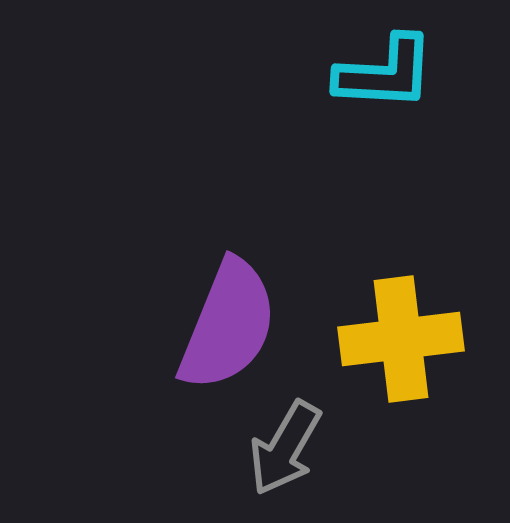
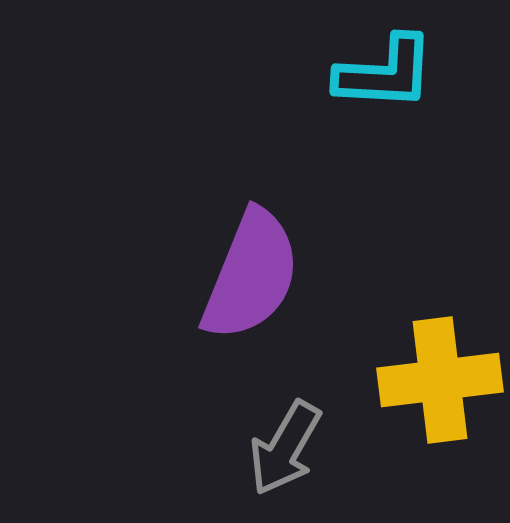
purple semicircle: moved 23 px right, 50 px up
yellow cross: moved 39 px right, 41 px down
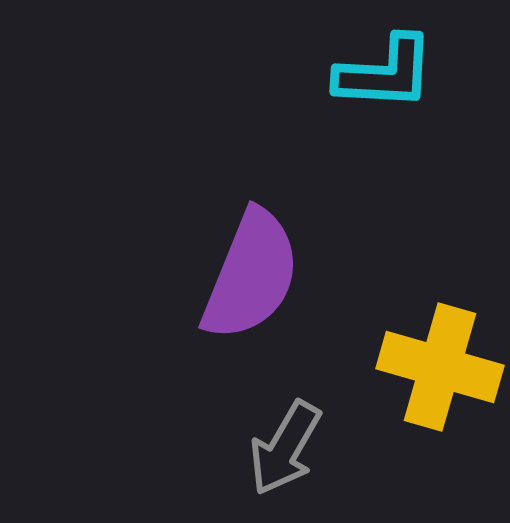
yellow cross: moved 13 px up; rotated 23 degrees clockwise
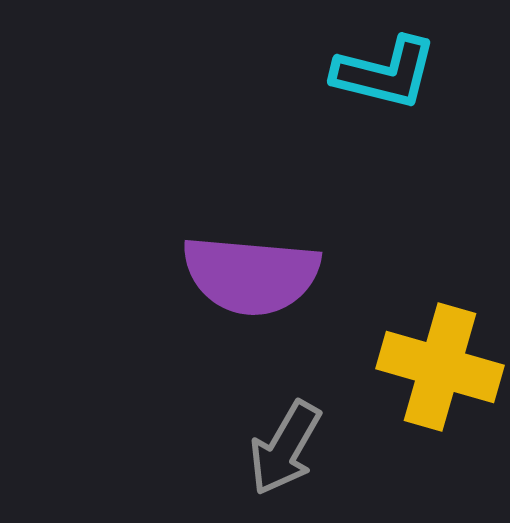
cyan L-shape: rotated 11 degrees clockwise
purple semicircle: rotated 73 degrees clockwise
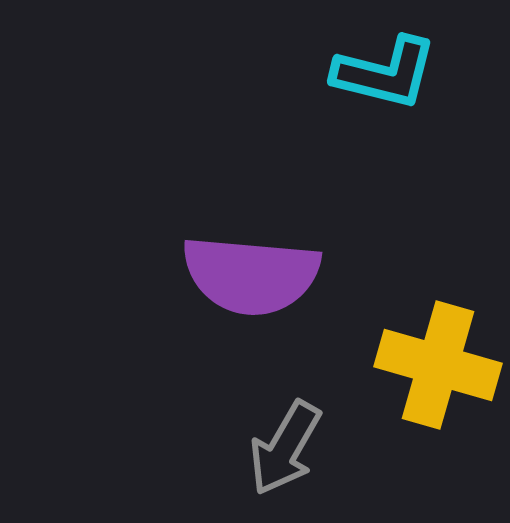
yellow cross: moved 2 px left, 2 px up
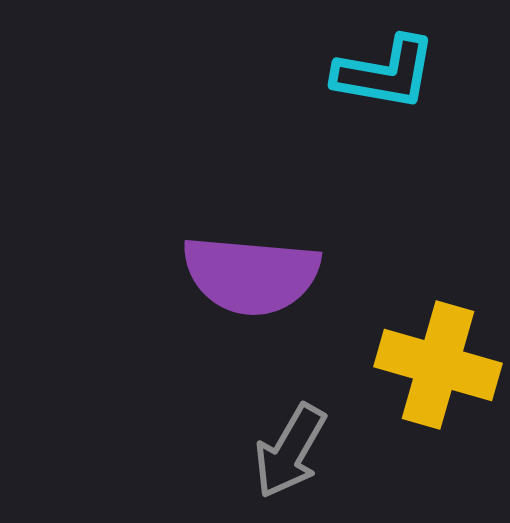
cyan L-shape: rotated 4 degrees counterclockwise
gray arrow: moved 5 px right, 3 px down
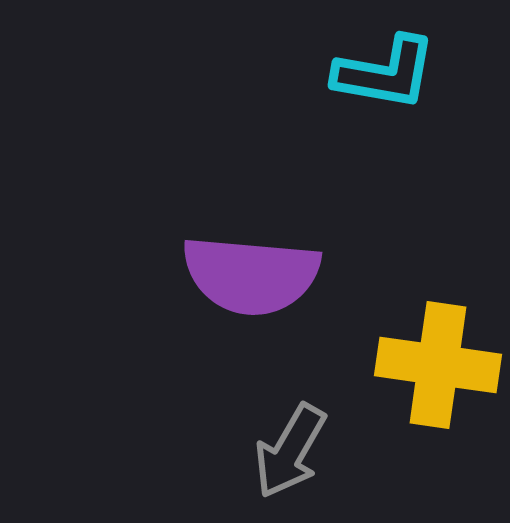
yellow cross: rotated 8 degrees counterclockwise
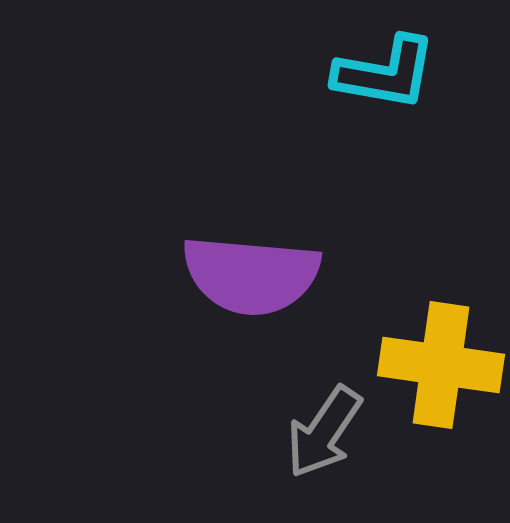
yellow cross: moved 3 px right
gray arrow: moved 34 px right, 19 px up; rotated 4 degrees clockwise
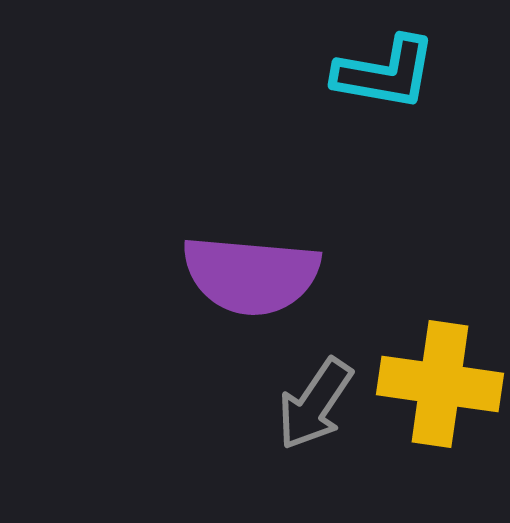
yellow cross: moved 1 px left, 19 px down
gray arrow: moved 9 px left, 28 px up
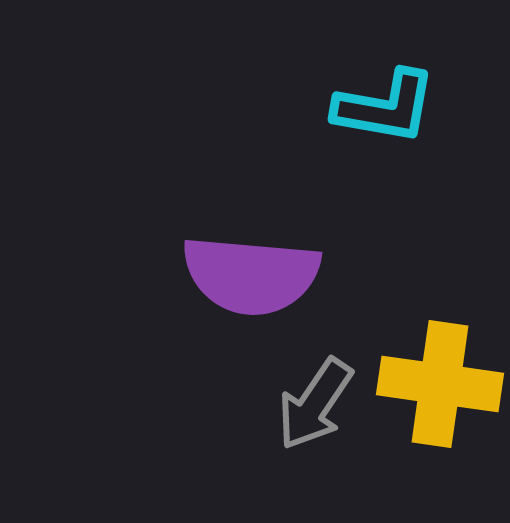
cyan L-shape: moved 34 px down
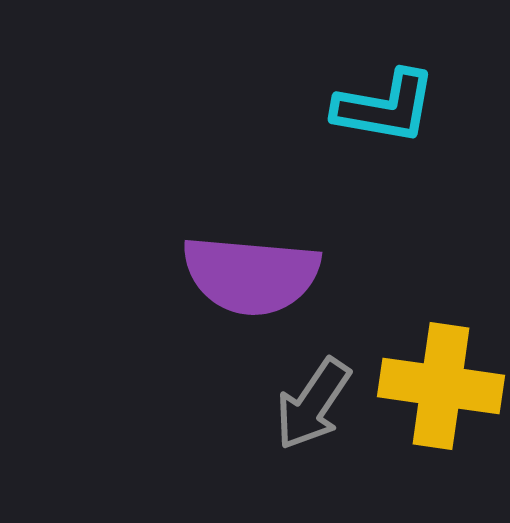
yellow cross: moved 1 px right, 2 px down
gray arrow: moved 2 px left
